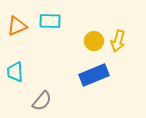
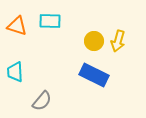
orange triangle: rotated 40 degrees clockwise
blue rectangle: rotated 48 degrees clockwise
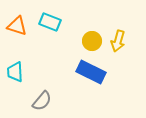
cyan rectangle: moved 1 px down; rotated 20 degrees clockwise
yellow circle: moved 2 px left
blue rectangle: moved 3 px left, 3 px up
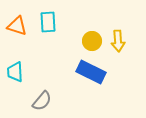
cyan rectangle: moved 2 px left; rotated 65 degrees clockwise
yellow arrow: rotated 20 degrees counterclockwise
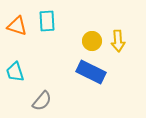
cyan rectangle: moved 1 px left, 1 px up
cyan trapezoid: rotated 15 degrees counterclockwise
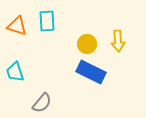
yellow circle: moved 5 px left, 3 px down
gray semicircle: moved 2 px down
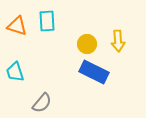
blue rectangle: moved 3 px right
